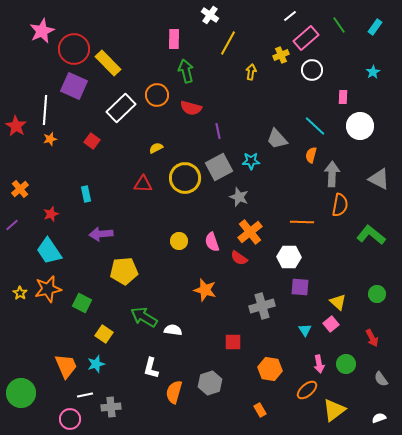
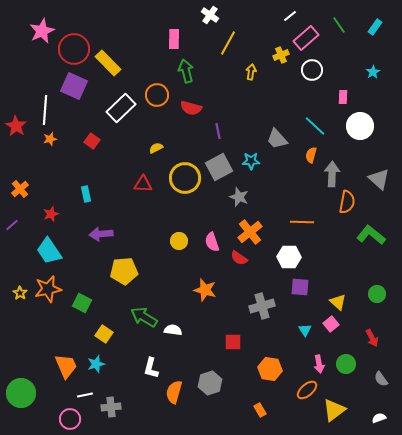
gray triangle at (379, 179): rotated 15 degrees clockwise
orange semicircle at (340, 205): moved 7 px right, 3 px up
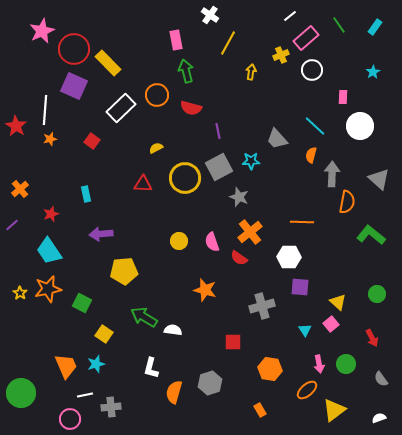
pink rectangle at (174, 39): moved 2 px right, 1 px down; rotated 12 degrees counterclockwise
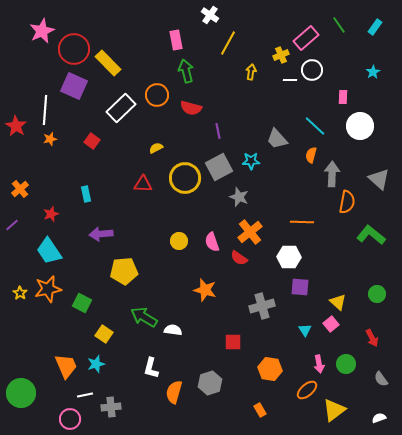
white line at (290, 16): moved 64 px down; rotated 40 degrees clockwise
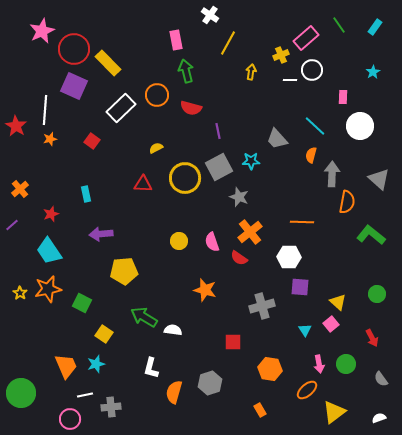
yellow triangle at (334, 410): moved 2 px down
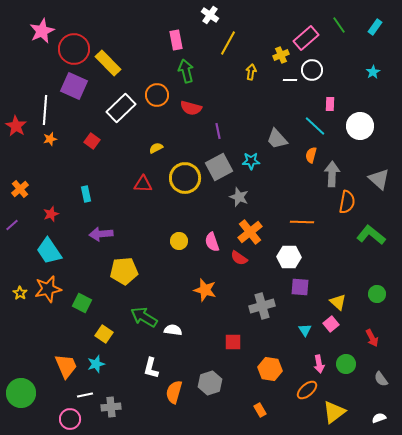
pink rectangle at (343, 97): moved 13 px left, 7 px down
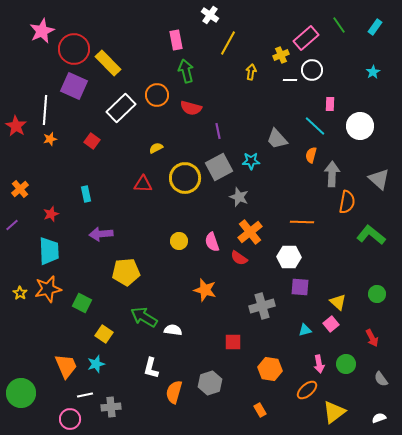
cyan trapezoid at (49, 251): rotated 148 degrees counterclockwise
yellow pentagon at (124, 271): moved 2 px right, 1 px down
cyan triangle at (305, 330): rotated 48 degrees clockwise
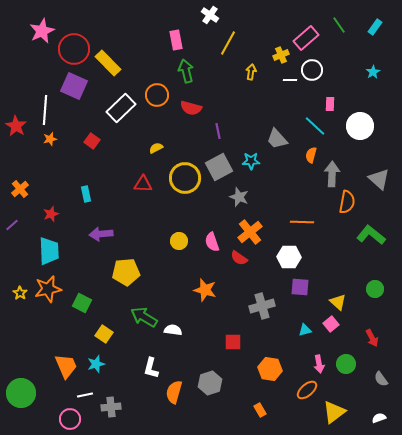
green circle at (377, 294): moved 2 px left, 5 px up
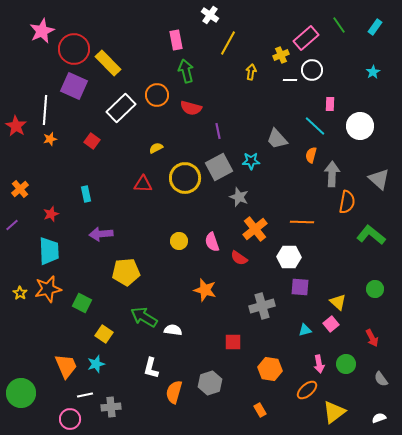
orange cross at (250, 232): moved 5 px right, 3 px up
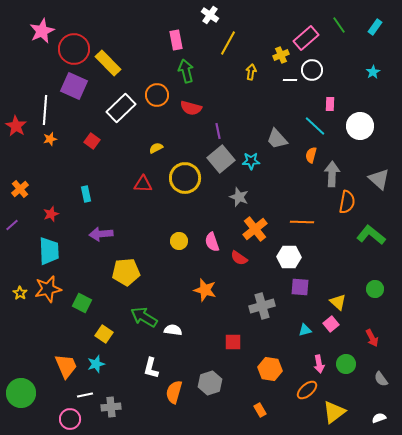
gray square at (219, 167): moved 2 px right, 8 px up; rotated 12 degrees counterclockwise
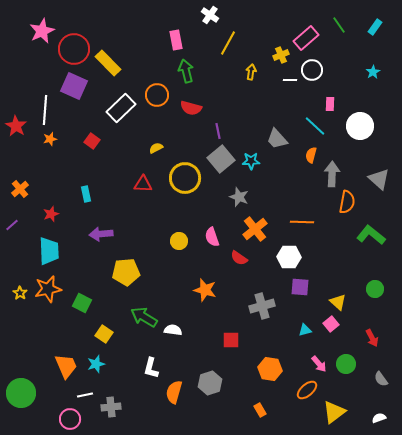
pink semicircle at (212, 242): moved 5 px up
red square at (233, 342): moved 2 px left, 2 px up
pink arrow at (319, 364): rotated 30 degrees counterclockwise
